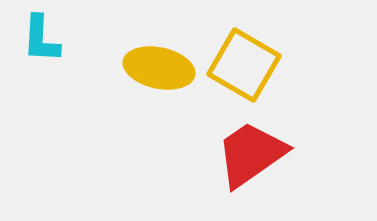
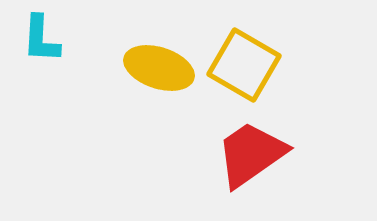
yellow ellipse: rotated 6 degrees clockwise
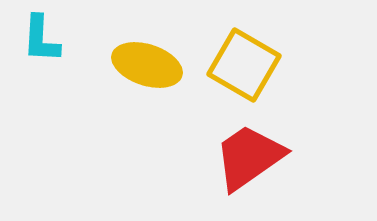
yellow ellipse: moved 12 px left, 3 px up
red trapezoid: moved 2 px left, 3 px down
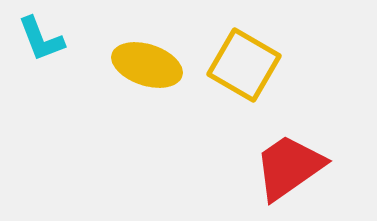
cyan L-shape: rotated 24 degrees counterclockwise
red trapezoid: moved 40 px right, 10 px down
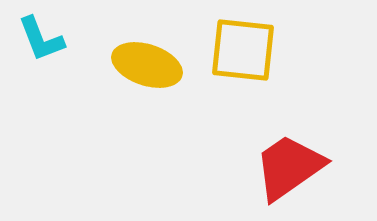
yellow square: moved 1 px left, 15 px up; rotated 24 degrees counterclockwise
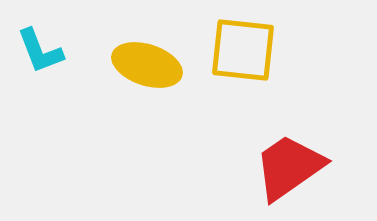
cyan L-shape: moved 1 px left, 12 px down
